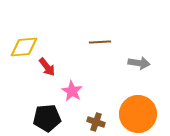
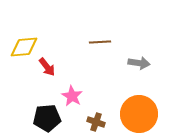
pink star: moved 5 px down
orange circle: moved 1 px right
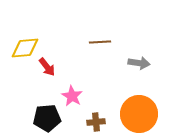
yellow diamond: moved 1 px right, 1 px down
brown cross: rotated 24 degrees counterclockwise
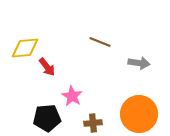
brown line: rotated 25 degrees clockwise
brown cross: moved 3 px left, 1 px down
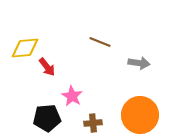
orange circle: moved 1 px right, 1 px down
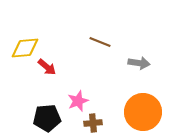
red arrow: rotated 12 degrees counterclockwise
pink star: moved 6 px right, 5 px down; rotated 20 degrees clockwise
orange circle: moved 3 px right, 3 px up
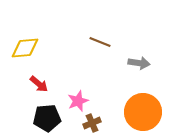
red arrow: moved 8 px left, 17 px down
brown cross: moved 1 px left; rotated 18 degrees counterclockwise
